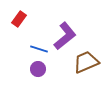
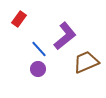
blue line: rotated 30 degrees clockwise
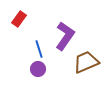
purple L-shape: rotated 16 degrees counterclockwise
blue line: rotated 24 degrees clockwise
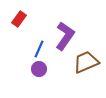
blue line: rotated 42 degrees clockwise
purple circle: moved 1 px right
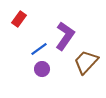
blue line: rotated 30 degrees clockwise
brown trapezoid: rotated 24 degrees counterclockwise
purple circle: moved 3 px right
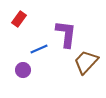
purple L-shape: moved 1 px right, 2 px up; rotated 28 degrees counterclockwise
blue line: rotated 12 degrees clockwise
purple circle: moved 19 px left, 1 px down
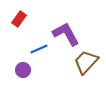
purple L-shape: rotated 36 degrees counterclockwise
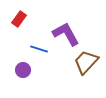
blue line: rotated 42 degrees clockwise
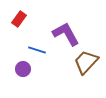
blue line: moved 2 px left, 1 px down
purple circle: moved 1 px up
